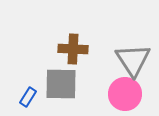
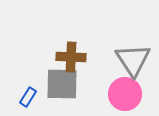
brown cross: moved 2 px left, 8 px down
gray square: moved 1 px right
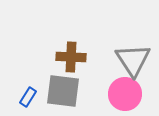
gray square: moved 1 px right, 7 px down; rotated 6 degrees clockwise
